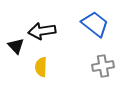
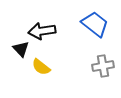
black triangle: moved 5 px right, 3 px down
yellow semicircle: rotated 54 degrees counterclockwise
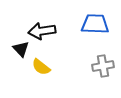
blue trapezoid: rotated 36 degrees counterclockwise
